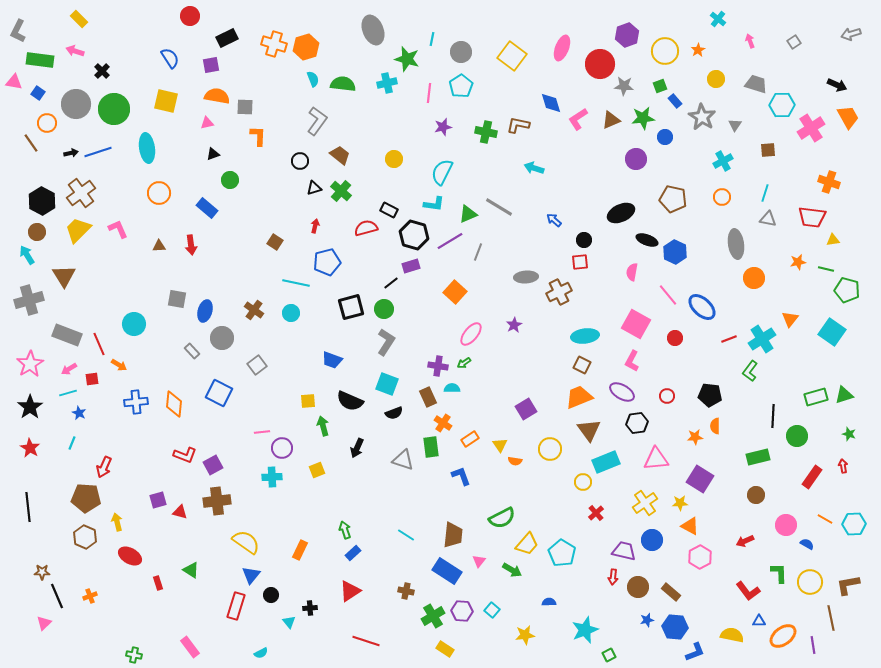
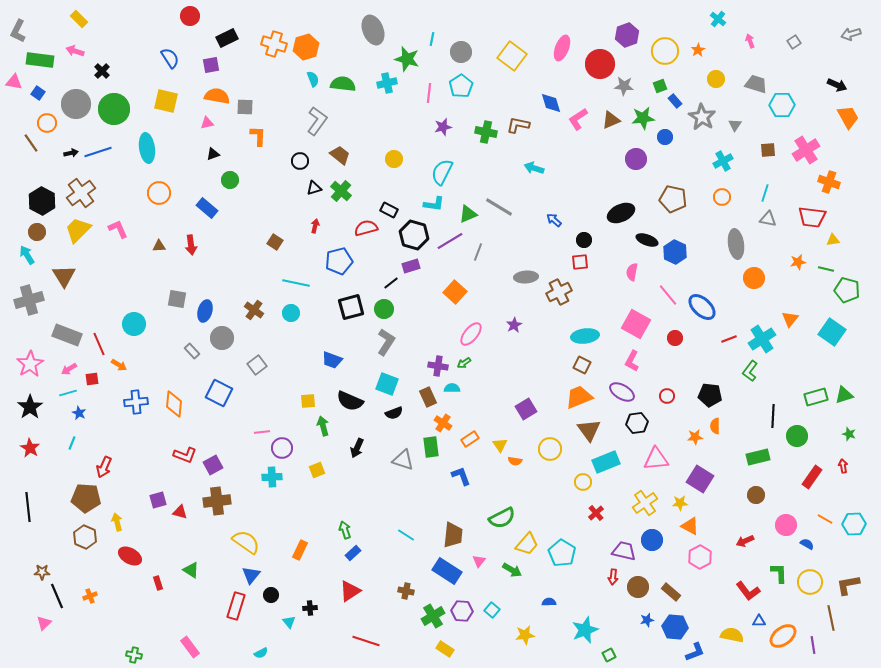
pink cross at (811, 128): moved 5 px left, 22 px down
blue pentagon at (327, 262): moved 12 px right, 1 px up
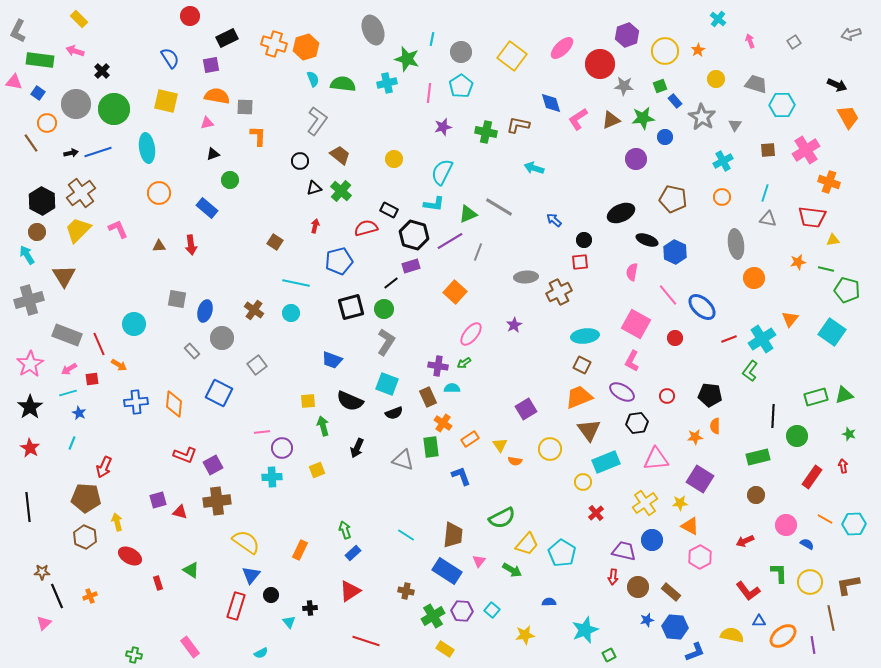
pink ellipse at (562, 48): rotated 25 degrees clockwise
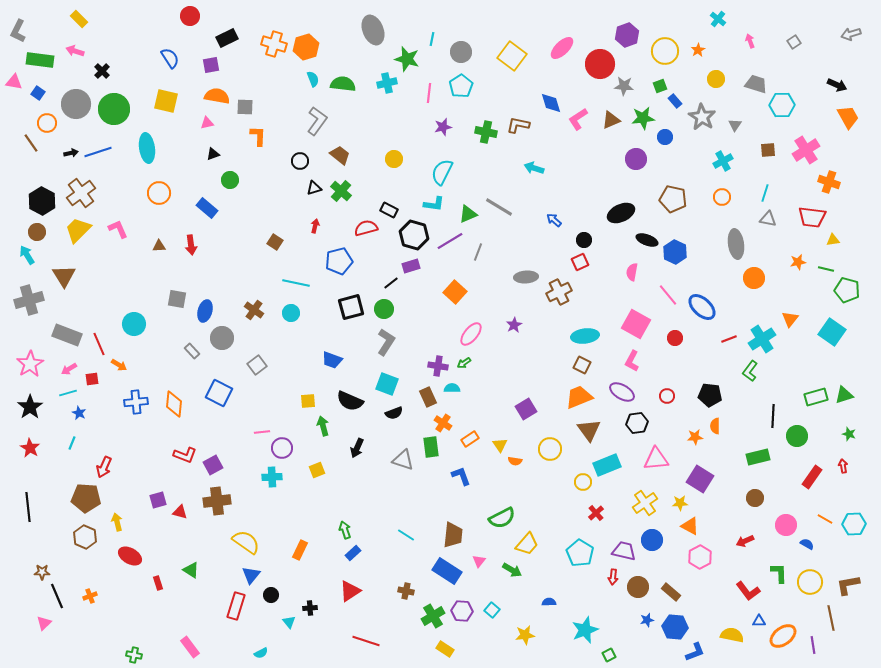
red square at (580, 262): rotated 18 degrees counterclockwise
cyan rectangle at (606, 462): moved 1 px right, 3 px down
brown circle at (756, 495): moved 1 px left, 3 px down
cyan pentagon at (562, 553): moved 18 px right
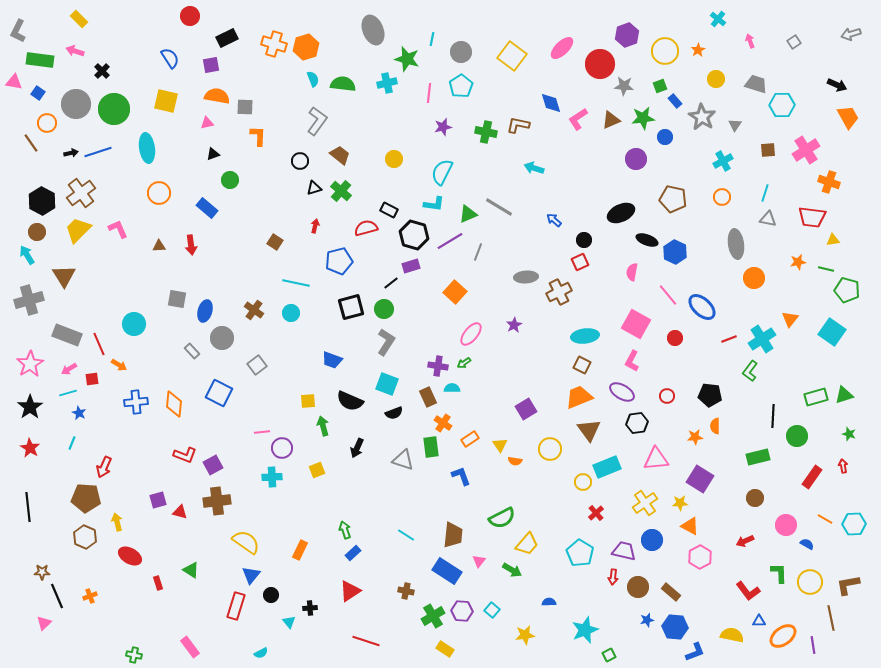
cyan rectangle at (607, 465): moved 2 px down
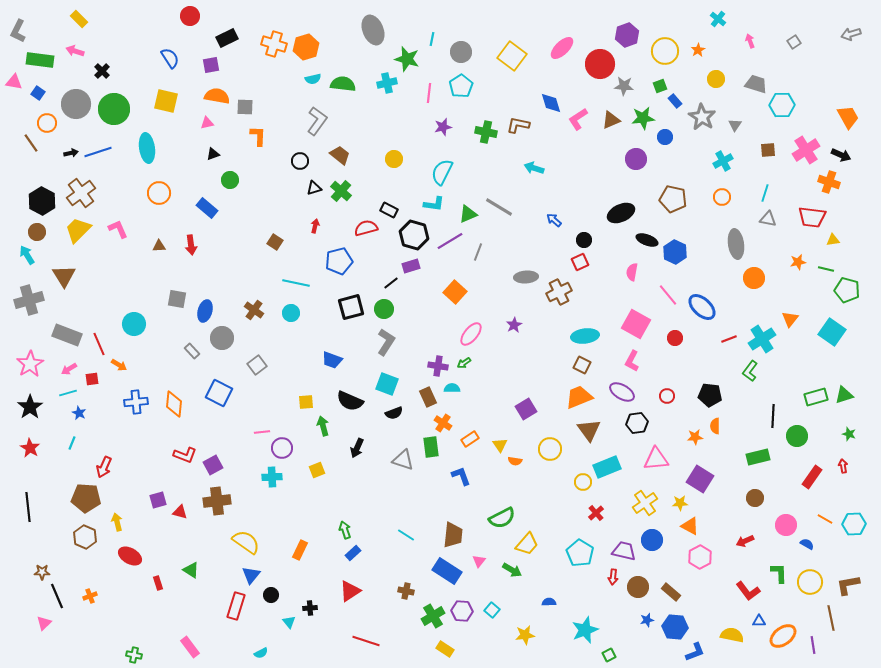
cyan semicircle at (313, 79): rotated 98 degrees clockwise
black arrow at (837, 85): moved 4 px right, 70 px down
yellow square at (308, 401): moved 2 px left, 1 px down
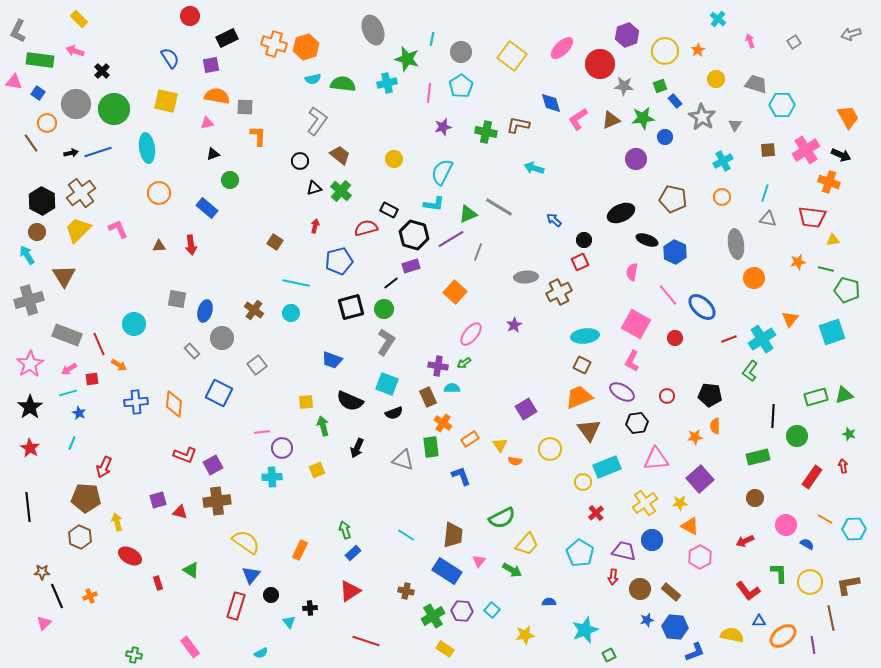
purple line at (450, 241): moved 1 px right, 2 px up
cyan square at (832, 332): rotated 36 degrees clockwise
purple square at (700, 479): rotated 16 degrees clockwise
cyan hexagon at (854, 524): moved 5 px down
brown hexagon at (85, 537): moved 5 px left
brown circle at (638, 587): moved 2 px right, 2 px down
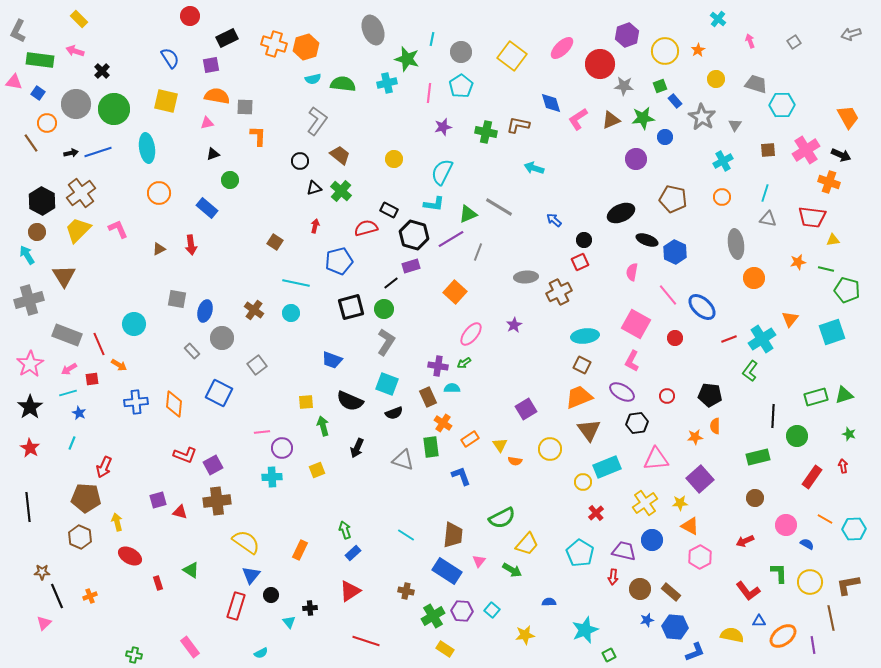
brown triangle at (159, 246): moved 3 px down; rotated 24 degrees counterclockwise
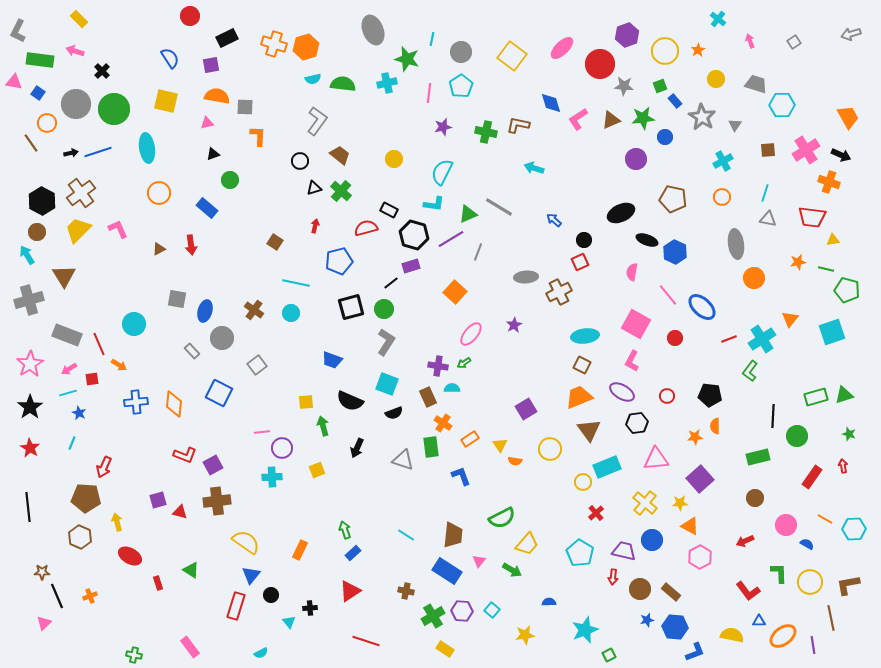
yellow cross at (645, 503): rotated 15 degrees counterclockwise
